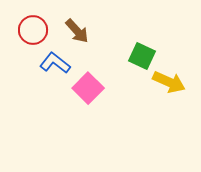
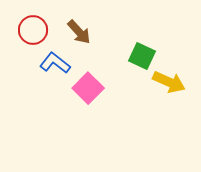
brown arrow: moved 2 px right, 1 px down
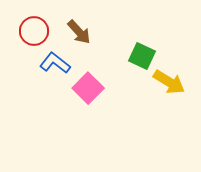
red circle: moved 1 px right, 1 px down
yellow arrow: rotated 8 degrees clockwise
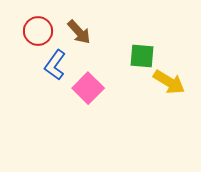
red circle: moved 4 px right
green square: rotated 20 degrees counterclockwise
blue L-shape: moved 2 px down; rotated 92 degrees counterclockwise
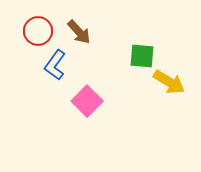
pink square: moved 1 px left, 13 px down
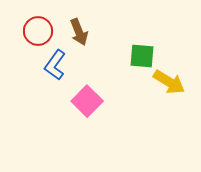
brown arrow: rotated 20 degrees clockwise
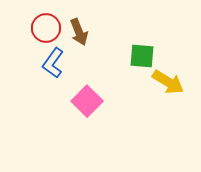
red circle: moved 8 px right, 3 px up
blue L-shape: moved 2 px left, 2 px up
yellow arrow: moved 1 px left
